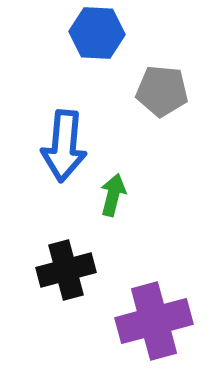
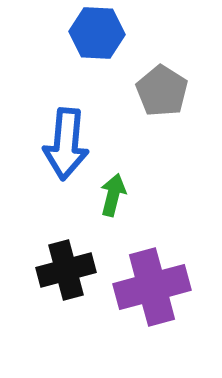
gray pentagon: rotated 27 degrees clockwise
blue arrow: moved 2 px right, 2 px up
purple cross: moved 2 px left, 34 px up
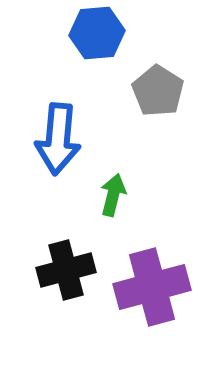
blue hexagon: rotated 8 degrees counterclockwise
gray pentagon: moved 4 px left
blue arrow: moved 8 px left, 5 px up
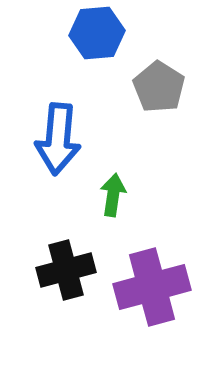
gray pentagon: moved 1 px right, 4 px up
green arrow: rotated 6 degrees counterclockwise
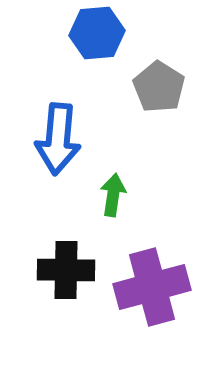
black cross: rotated 16 degrees clockwise
